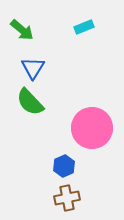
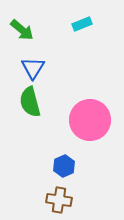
cyan rectangle: moved 2 px left, 3 px up
green semicircle: rotated 28 degrees clockwise
pink circle: moved 2 px left, 8 px up
brown cross: moved 8 px left, 2 px down; rotated 20 degrees clockwise
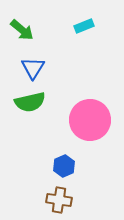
cyan rectangle: moved 2 px right, 2 px down
green semicircle: rotated 88 degrees counterclockwise
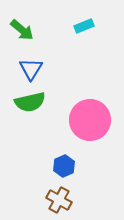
blue triangle: moved 2 px left, 1 px down
brown cross: rotated 20 degrees clockwise
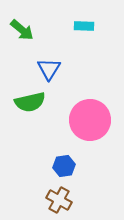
cyan rectangle: rotated 24 degrees clockwise
blue triangle: moved 18 px right
blue hexagon: rotated 15 degrees clockwise
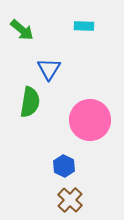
green semicircle: rotated 68 degrees counterclockwise
blue hexagon: rotated 25 degrees counterclockwise
brown cross: moved 11 px right; rotated 15 degrees clockwise
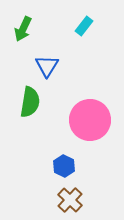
cyan rectangle: rotated 54 degrees counterclockwise
green arrow: moved 1 px right, 1 px up; rotated 75 degrees clockwise
blue triangle: moved 2 px left, 3 px up
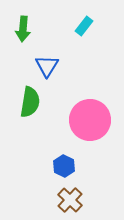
green arrow: rotated 20 degrees counterclockwise
